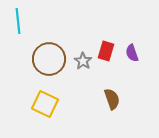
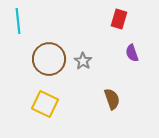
red rectangle: moved 13 px right, 32 px up
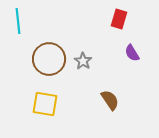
purple semicircle: rotated 12 degrees counterclockwise
brown semicircle: moved 2 px left, 1 px down; rotated 15 degrees counterclockwise
yellow square: rotated 16 degrees counterclockwise
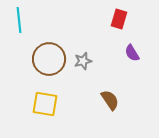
cyan line: moved 1 px right, 1 px up
gray star: rotated 24 degrees clockwise
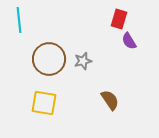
purple semicircle: moved 3 px left, 12 px up
yellow square: moved 1 px left, 1 px up
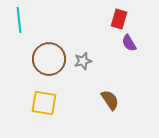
purple semicircle: moved 2 px down
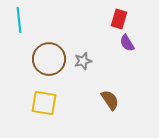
purple semicircle: moved 2 px left
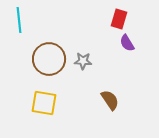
gray star: rotated 18 degrees clockwise
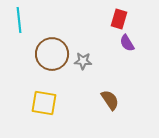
brown circle: moved 3 px right, 5 px up
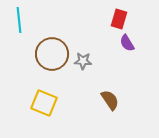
yellow square: rotated 12 degrees clockwise
